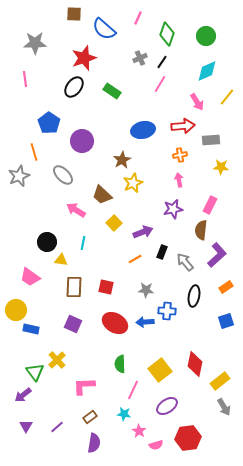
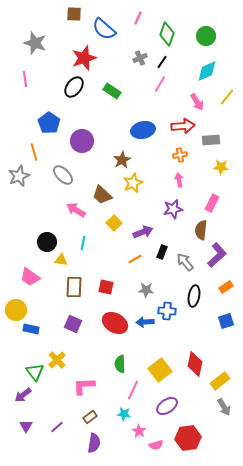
gray star at (35, 43): rotated 20 degrees clockwise
pink rectangle at (210, 205): moved 2 px right, 2 px up
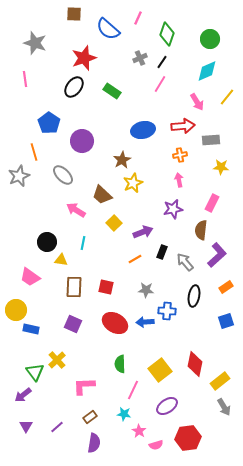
blue semicircle at (104, 29): moved 4 px right
green circle at (206, 36): moved 4 px right, 3 px down
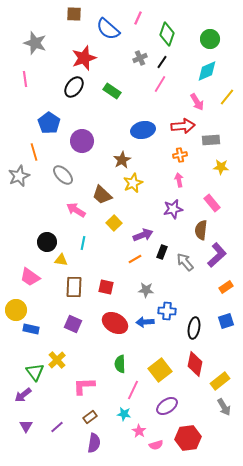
pink rectangle at (212, 203): rotated 66 degrees counterclockwise
purple arrow at (143, 232): moved 3 px down
black ellipse at (194, 296): moved 32 px down
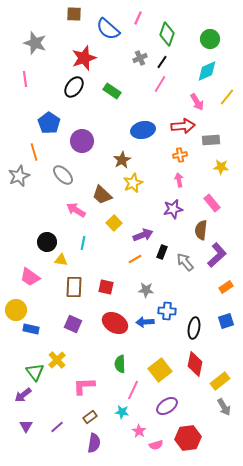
cyan star at (124, 414): moved 2 px left, 2 px up
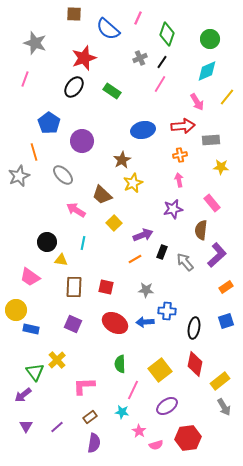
pink line at (25, 79): rotated 28 degrees clockwise
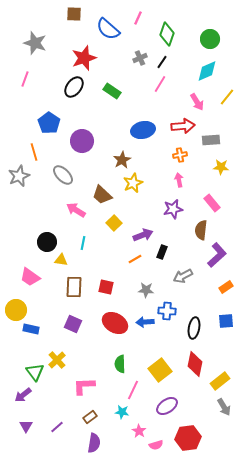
gray arrow at (185, 262): moved 2 px left, 14 px down; rotated 78 degrees counterclockwise
blue square at (226, 321): rotated 14 degrees clockwise
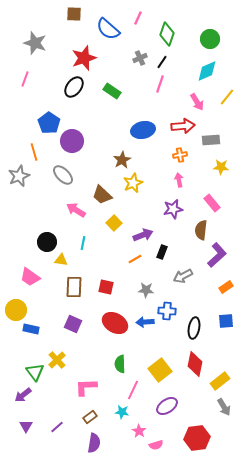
pink line at (160, 84): rotated 12 degrees counterclockwise
purple circle at (82, 141): moved 10 px left
pink L-shape at (84, 386): moved 2 px right, 1 px down
red hexagon at (188, 438): moved 9 px right
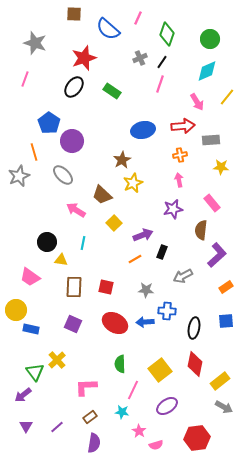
gray arrow at (224, 407): rotated 30 degrees counterclockwise
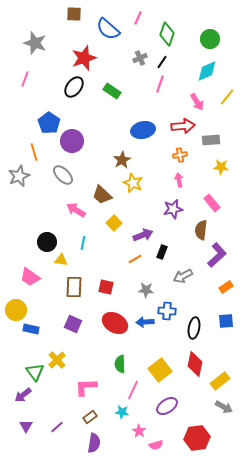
yellow star at (133, 183): rotated 24 degrees counterclockwise
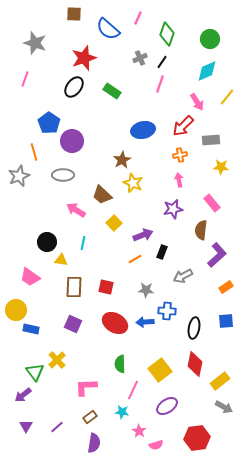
red arrow at (183, 126): rotated 140 degrees clockwise
gray ellipse at (63, 175): rotated 45 degrees counterclockwise
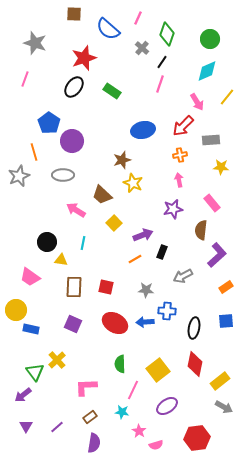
gray cross at (140, 58): moved 2 px right, 10 px up; rotated 24 degrees counterclockwise
brown star at (122, 160): rotated 12 degrees clockwise
yellow square at (160, 370): moved 2 px left
